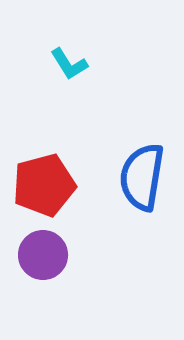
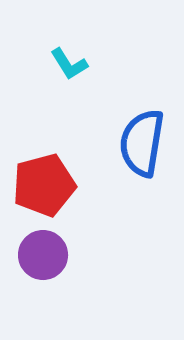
blue semicircle: moved 34 px up
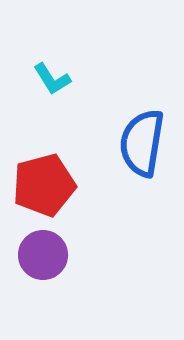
cyan L-shape: moved 17 px left, 15 px down
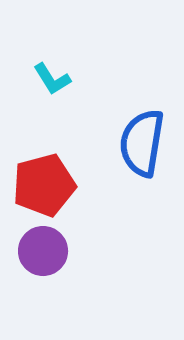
purple circle: moved 4 px up
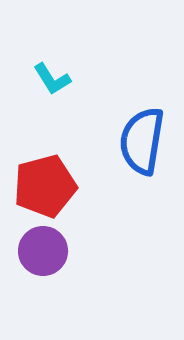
blue semicircle: moved 2 px up
red pentagon: moved 1 px right, 1 px down
